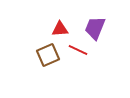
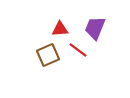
red line: rotated 12 degrees clockwise
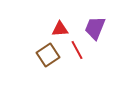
red line: moved 1 px left; rotated 24 degrees clockwise
brown square: rotated 10 degrees counterclockwise
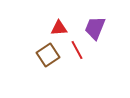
red triangle: moved 1 px left, 1 px up
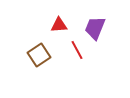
red triangle: moved 3 px up
brown square: moved 9 px left
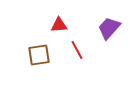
purple trapezoid: moved 14 px right; rotated 20 degrees clockwise
brown square: rotated 25 degrees clockwise
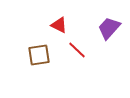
red triangle: rotated 30 degrees clockwise
red line: rotated 18 degrees counterclockwise
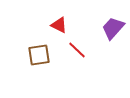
purple trapezoid: moved 4 px right
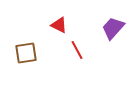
red line: rotated 18 degrees clockwise
brown square: moved 13 px left, 2 px up
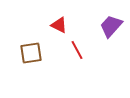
purple trapezoid: moved 2 px left, 2 px up
brown square: moved 5 px right
